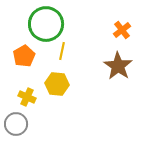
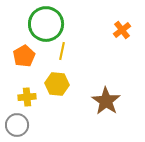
brown star: moved 12 px left, 35 px down
yellow cross: rotated 30 degrees counterclockwise
gray circle: moved 1 px right, 1 px down
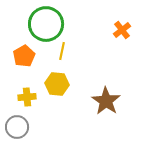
gray circle: moved 2 px down
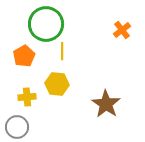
yellow line: rotated 12 degrees counterclockwise
brown star: moved 3 px down
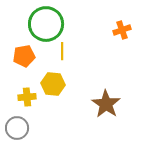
orange cross: rotated 18 degrees clockwise
orange pentagon: rotated 20 degrees clockwise
yellow hexagon: moved 4 px left
gray circle: moved 1 px down
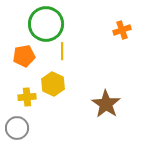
yellow hexagon: rotated 20 degrees clockwise
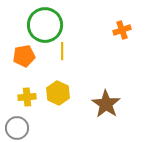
green circle: moved 1 px left, 1 px down
yellow hexagon: moved 5 px right, 9 px down
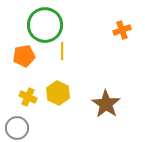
yellow cross: moved 1 px right; rotated 30 degrees clockwise
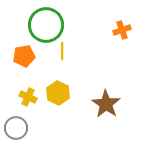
green circle: moved 1 px right
gray circle: moved 1 px left
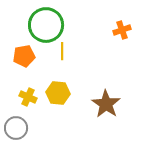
yellow hexagon: rotated 20 degrees counterclockwise
